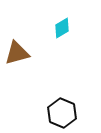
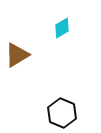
brown triangle: moved 2 px down; rotated 16 degrees counterclockwise
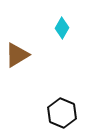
cyan diamond: rotated 30 degrees counterclockwise
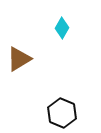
brown triangle: moved 2 px right, 4 px down
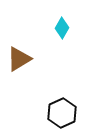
black hexagon: rotated 12 degrees clockwise
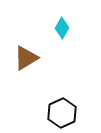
brown triangle: moved 7 px right, 1 px up
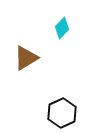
cyan diamond: rotated 15 degrees clockwise
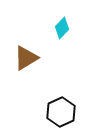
black hexagon: moved 1 px left, 1 px up
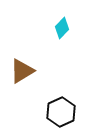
brown triangle: moved 4 px left, 13 px down
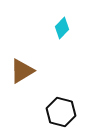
black hexagon: rotated 20 degrees counterclockwise
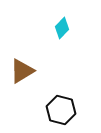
black hexagon: moved 2 px up
